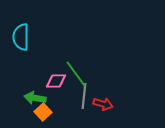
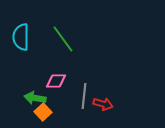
green line: moved 13 px left, 35 px up
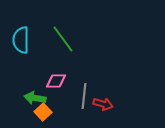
cyan semicircle: moved 3 px down
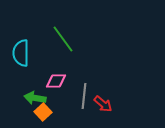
cyan semicircle: moved 13 px down
red arrow: rotated 24 degrees clockwise
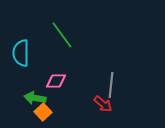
green line: moved 1 px left, 4 px up
gray line: moved 27 px right, 11 px up
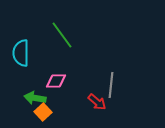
red arrow: moved 6 px left, 2 px up
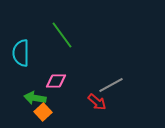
gray line: rotated 55 degrees clockwise
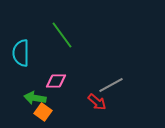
orange square: rotated 12 degrees counterclockwise
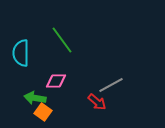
green line: moved 5 px down
